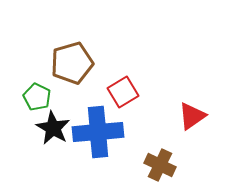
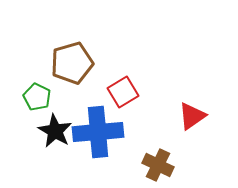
black star: moved 2 px right, 3 px down
brown cross: moved 2 px left
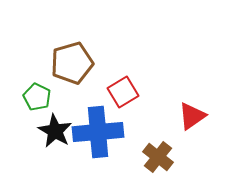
brown cross: moved 8 px up; rotated 12 degrees clockwise
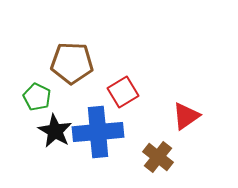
brown pentagon: rotated 18 degrees clockwise
red triangle: moved 6 px left
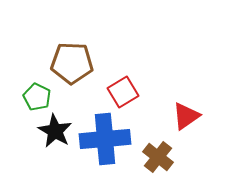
blue cross: moved 7 px right, 7 px down
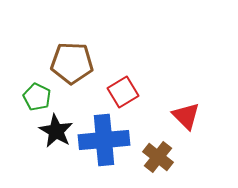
red triangle: rotated 40 degrees counterclockwise
black star: moved 1 px right
blue cross: moved 1 px left, 1 px down
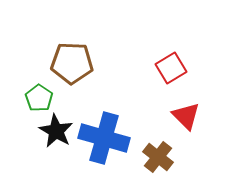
red square: moved 48 px right, 24 px up
green pentagon: moved 2 px right, 1 px down; rotated 8 degrees clockwise
blue cross: moved 2 px up; rotated 21 degrees clockwise
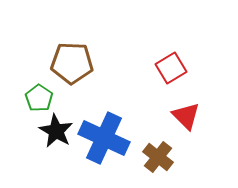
blue cross: rotated 9 degrees clockwise
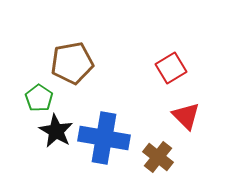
brown pentagon: rotated 12 degrees counterclockwise
blue cross: rotated 15 degrees counterclockwise
